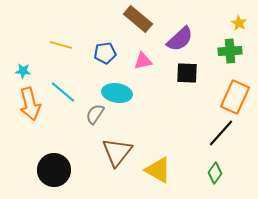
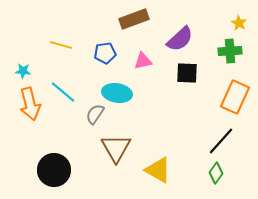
brown rectangle: moved 4 px left; rotated 60 degrees counterclockwise
black line: moved 8 px down
brown triangle: moved 1 px left, 4 px up; rotated 8 degrees counterclockwise
green diamond: moved 1 px right
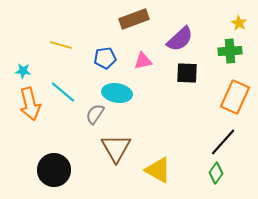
blue pentagon: moved 5 px down
black line: moved 2 px right, 1 px down
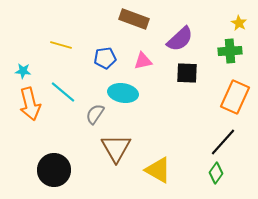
brown rectangle: rotated 40 degrees clockwise
cyan ellipse: moved 6 px right
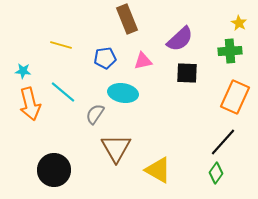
brown rectangle: moved 7 px left; rotated 48 degrees clockwise
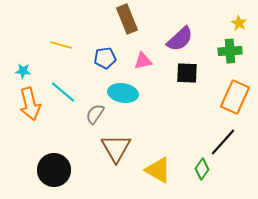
green diamond: moved 14 px left, 4 px up
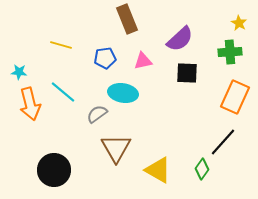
green cross: moved 1 px down
cyan star: moved 4 px left, 1 px down
gray semicircle: moved 2 px right; rotated 20 degrees clockwise
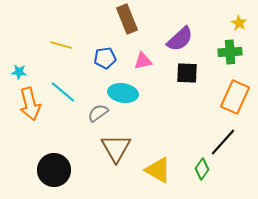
gray semicircle: moved 1 px right, 1 px up
